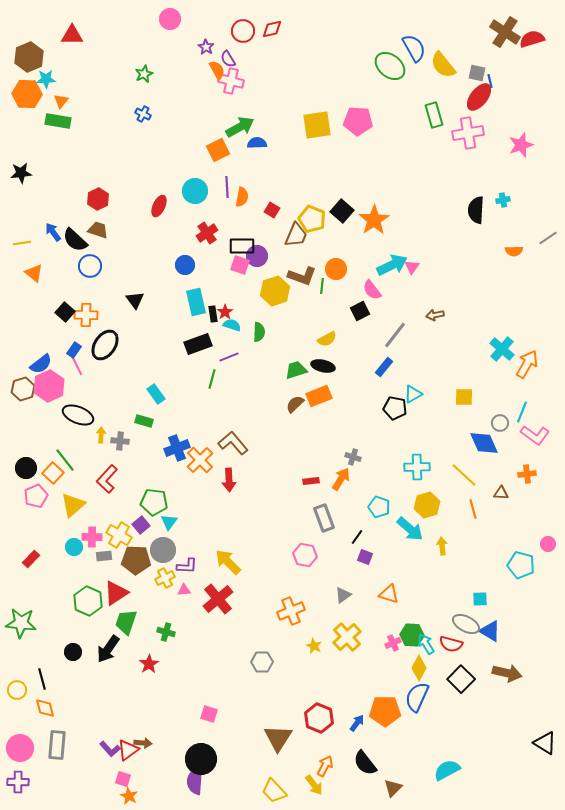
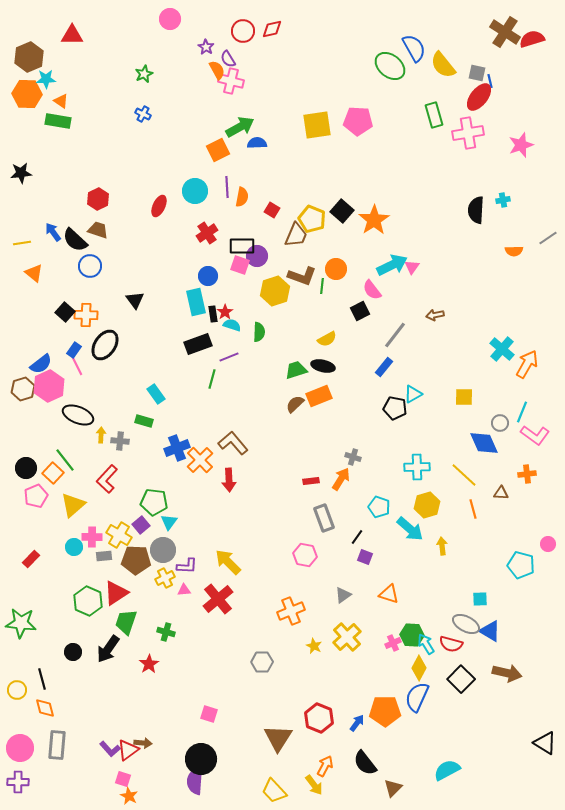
orange triangle at (61, 101): rotated 35 degrees counterclockwise
blue circle at (185, 265): moved 23 px right, 11 px down
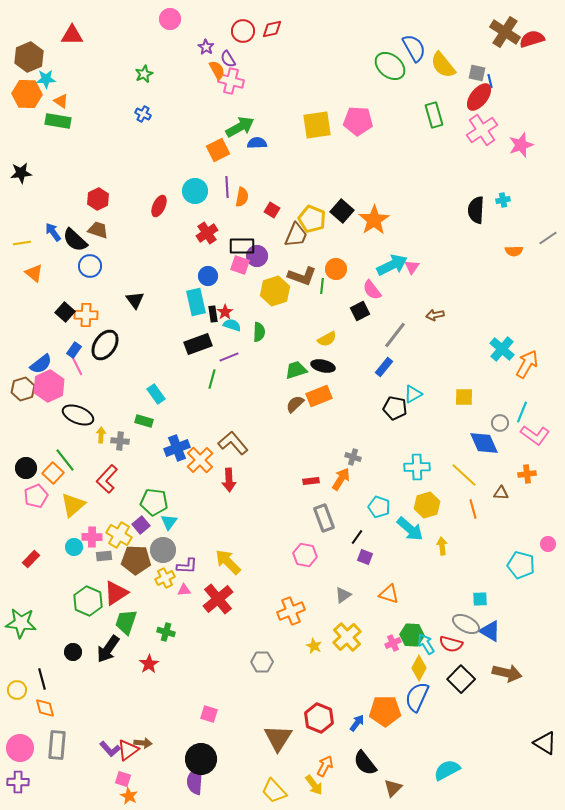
pink cross at (468, 133): moved 14 px right, 3 px up; rotated 24 degrees counterclockwise
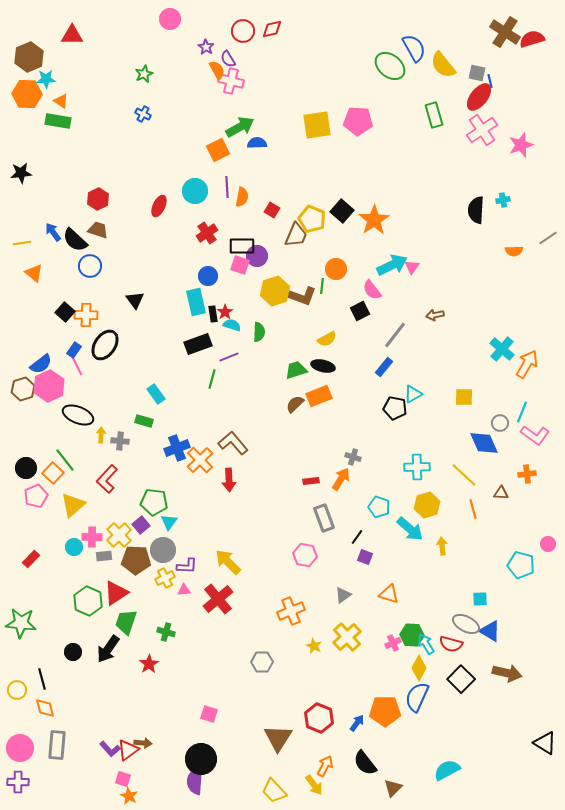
brown L-shape at (302, 276): moved 20 px down
yellow cross at (119, 535): rotated 15 degrees clockwise
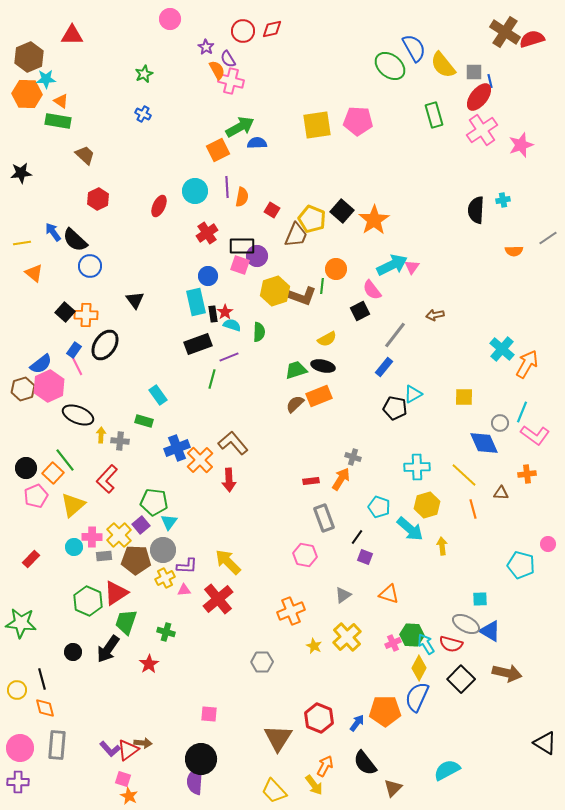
gray square at (477, 73): moved 3 px left, 1 px up; rotated 12 degrees counterclockwise
brown trapezoid at (98, 230): moved 13 px left, 75 px up; rotated 25 degrees clockwise
cyan rectangle at (156, 394): moved 2 px right, 1 px down
pink square at (209, 714): rotated 12 degrees counterclockwise
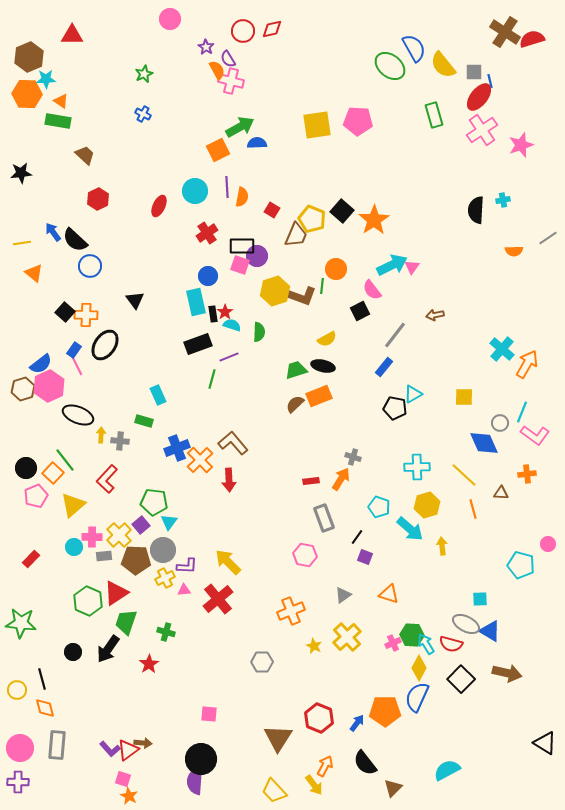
cyan rectangle at (158, 395): rotated 12 degrees clockwise
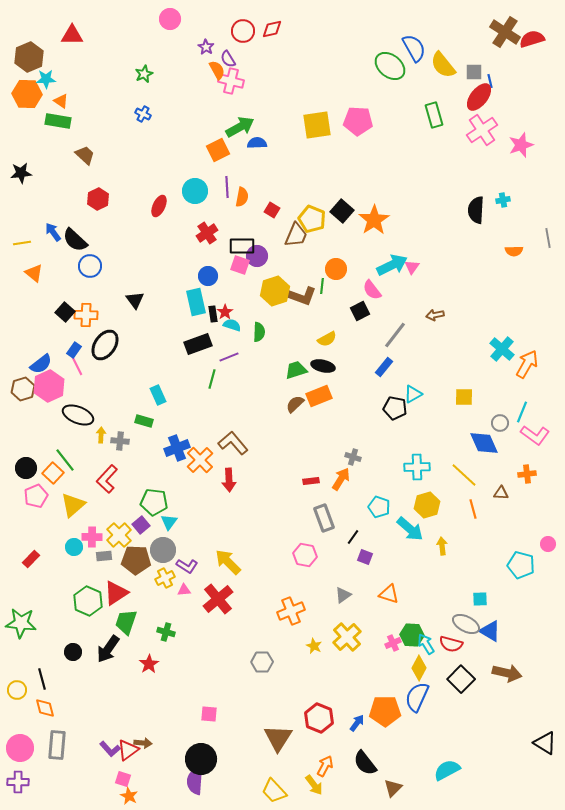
gray line at (548, 238): rotated 66 degrees counterclockwise
black line at (357, 537): moved 4 px left
purple L-shape at (187, 566): rotated 30 degrees clockwise
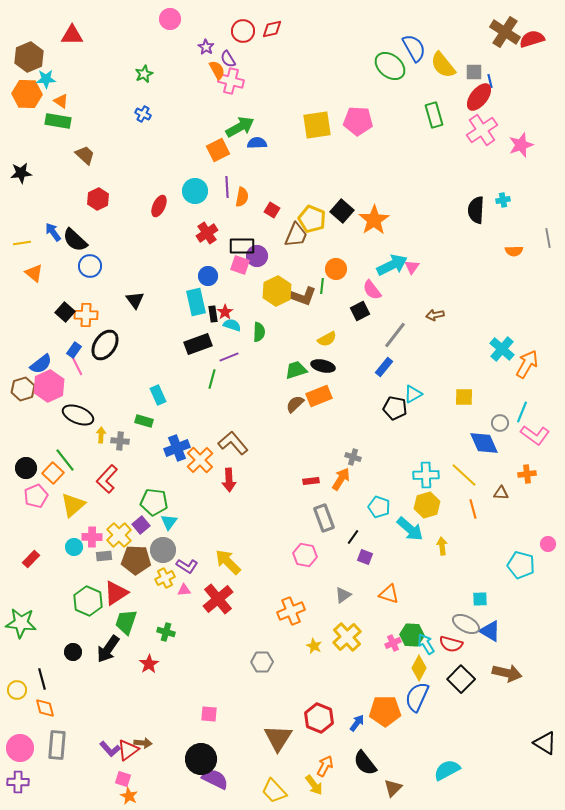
yellow hexagon at (275, 291): moved 2 px right; rotated 8 degrees counterclockwise
cyan cross at (417, 467): moved 9 px right, 8 px down
purple semicircle at (195, 781): moved 20 px right, 2 px up; rotated 112 degrees clockwise
